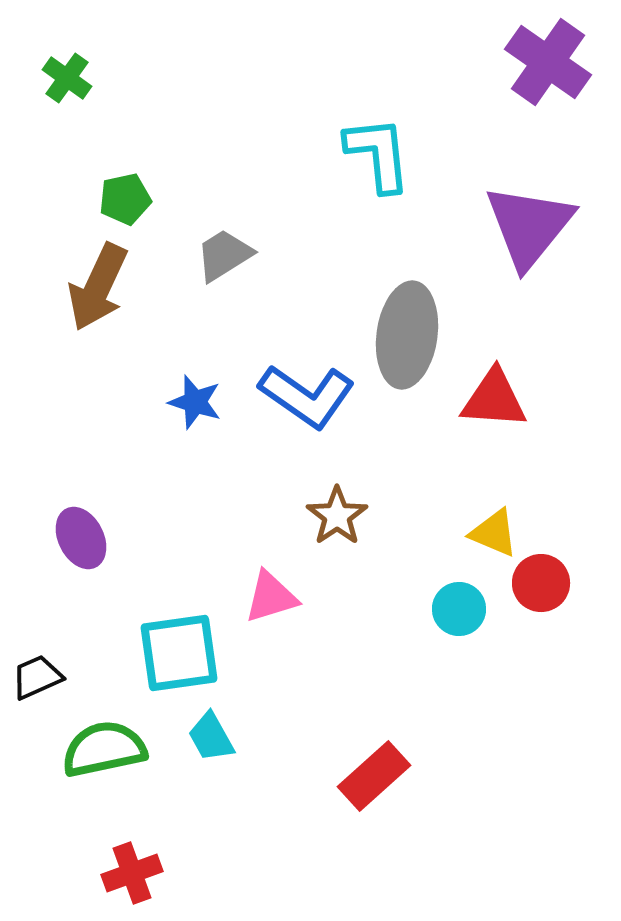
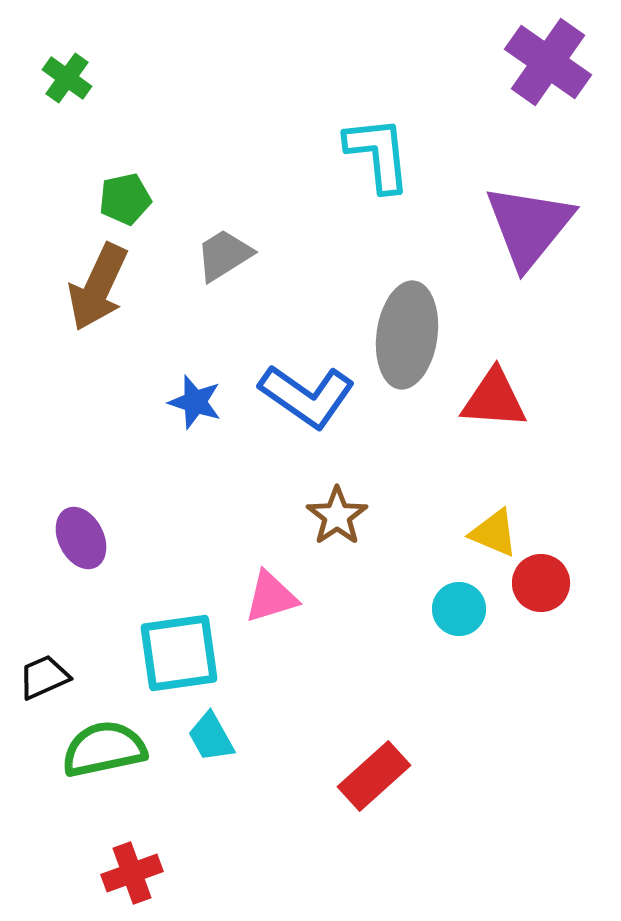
black trapezoid: moved 7 px right
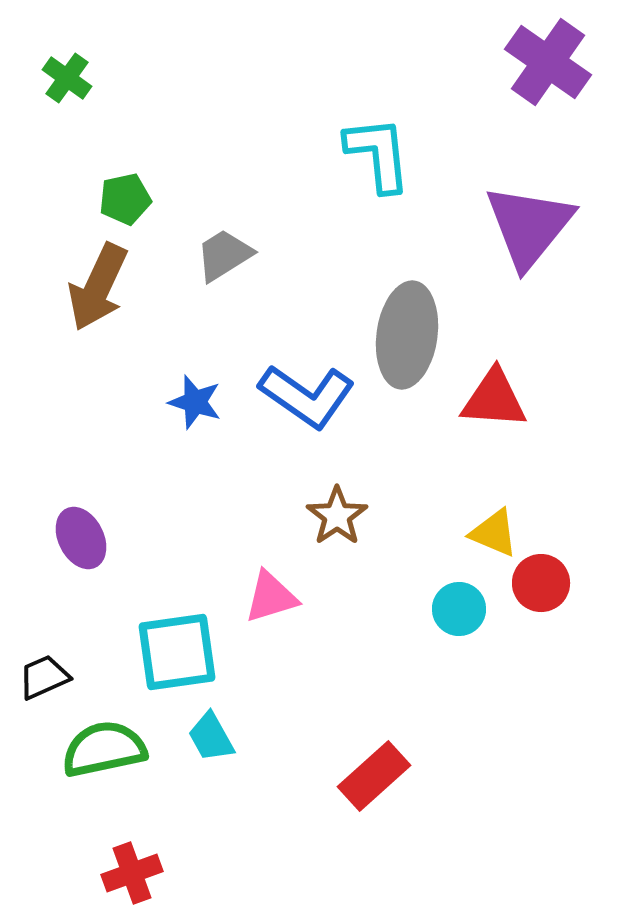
cyan square: moved 2 px left, 1 px up
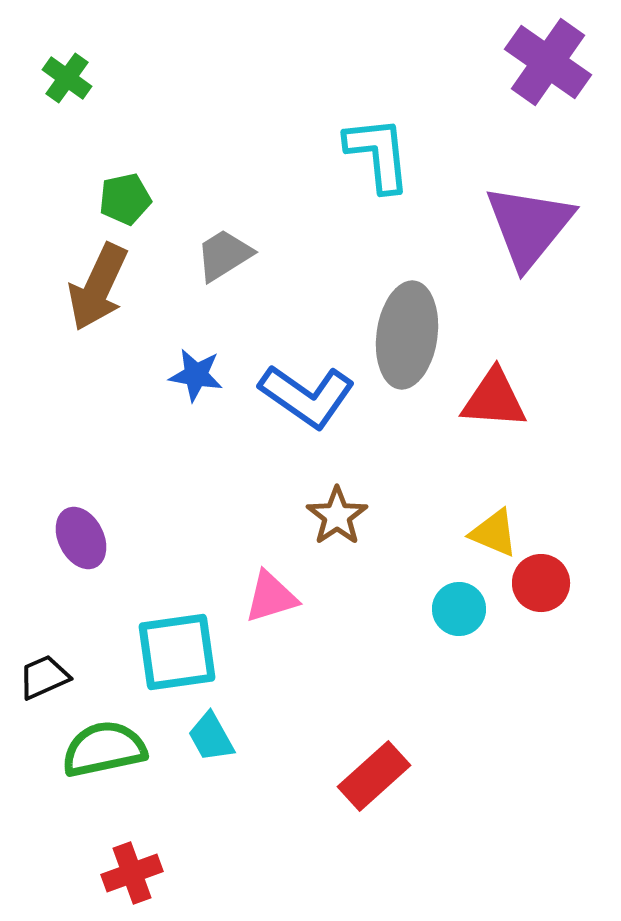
blue star: moved 1 px right, 27 px up; rotated 8 degrees counterclockwise
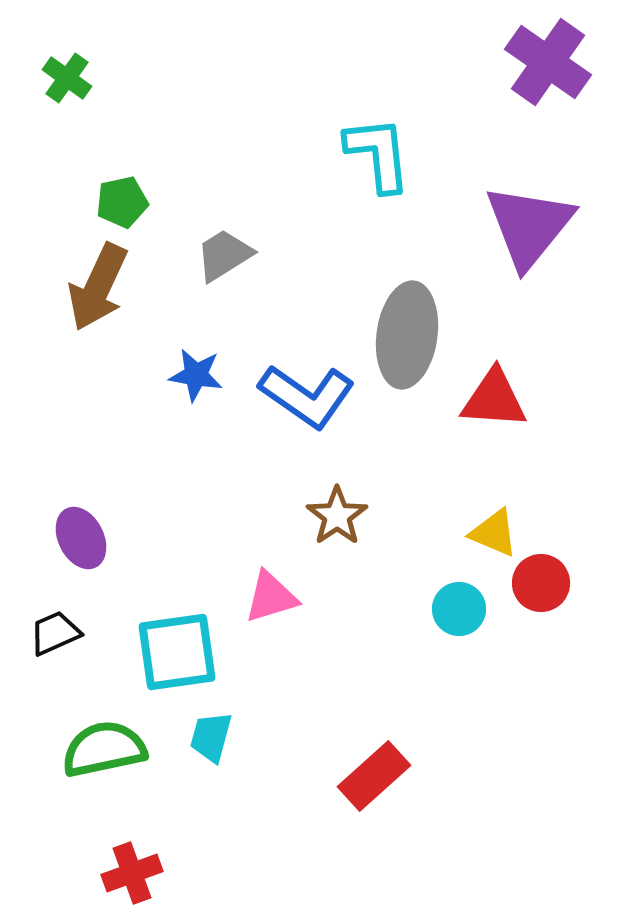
green pentagon: moved 3 px left, 3 px down
black trapezoid: moved 11 px right, 44 px up
cyan trapezoid: rotated 44 degrees clockwise
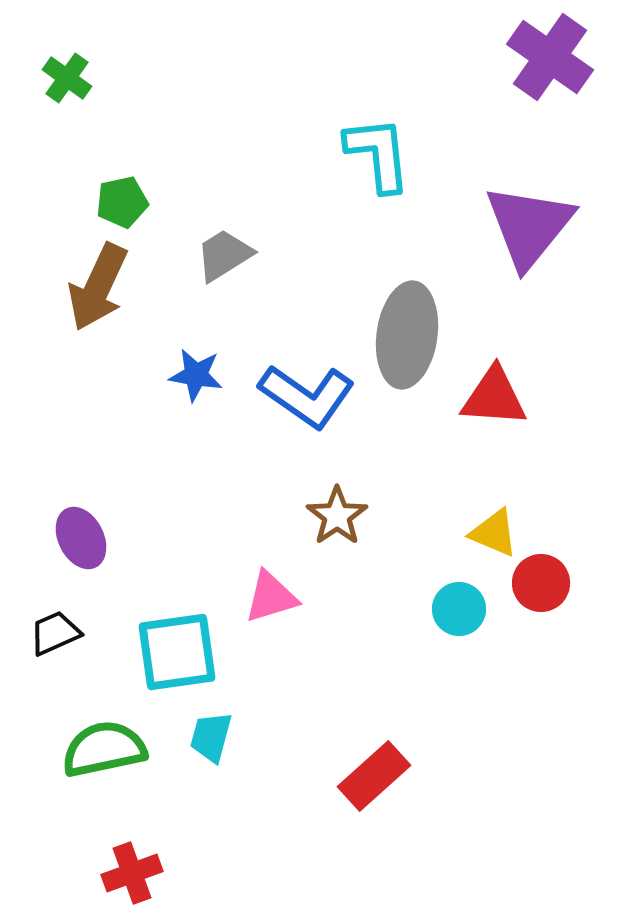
purple cross: moved 2 px right, 5 px up
red triangle: moved 2 px up
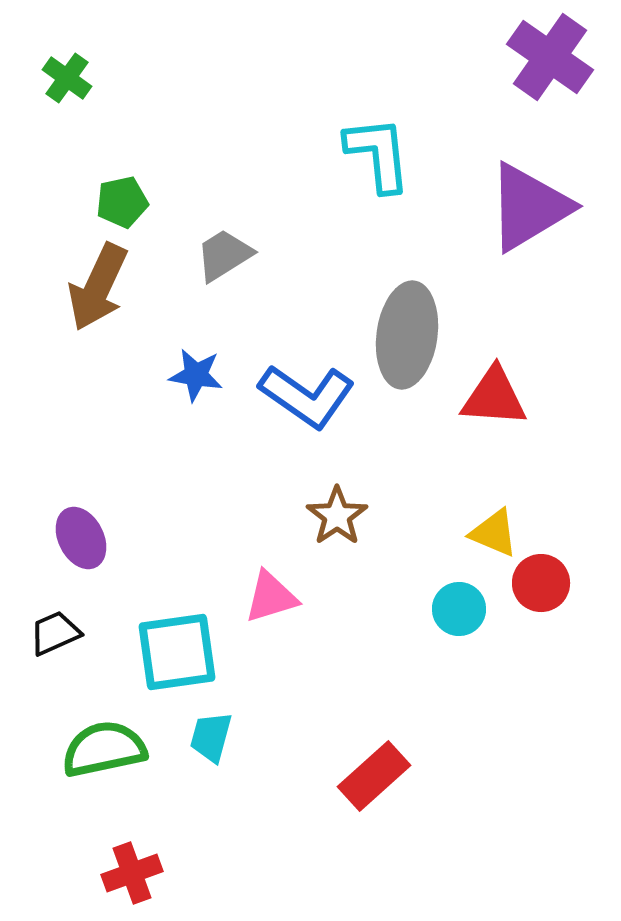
purple triangle: moved 19 px up; rotated 20 degrees clockwise
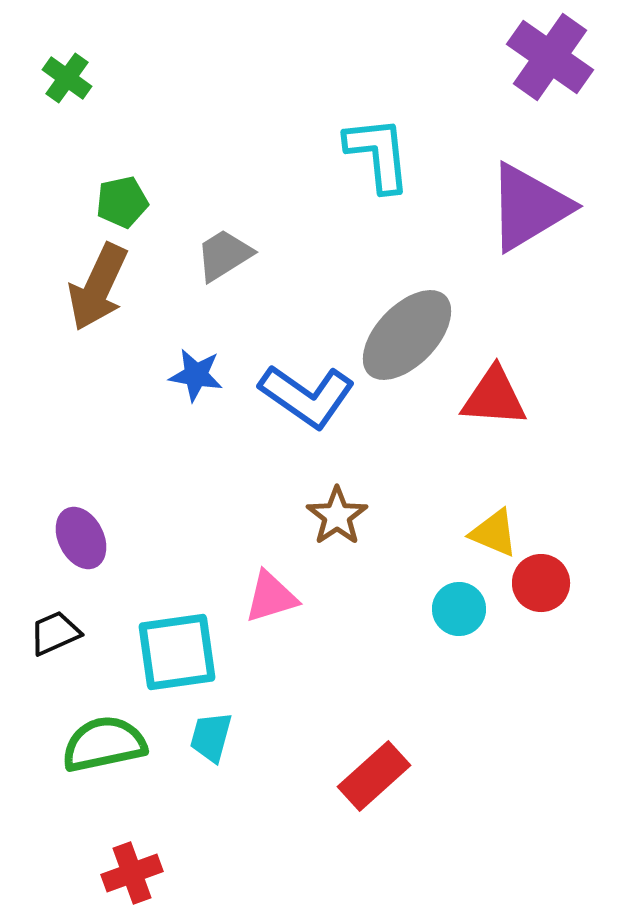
gray ellipse: rotated 36 degrees clockwise
green semicircle: moved 5 px up
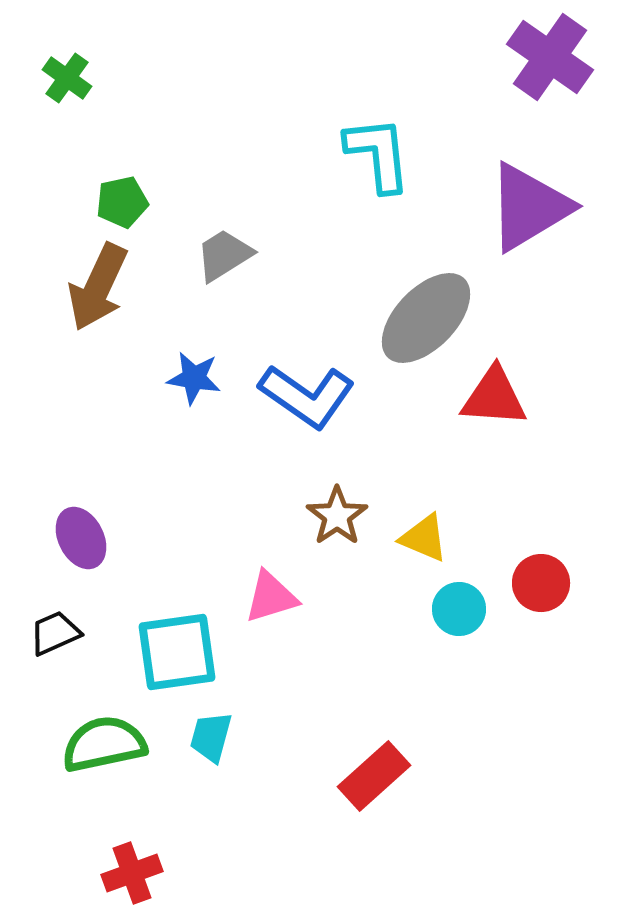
gray ellipse: moved 19 px right, 17 px up
blue star: moved 2 px left, 3 px down
yellow triangle: moved 70 px left, 5 px down
